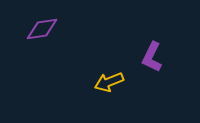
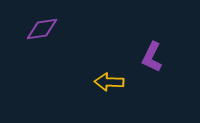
yellow arrow: rotated 24 degrees clockwise
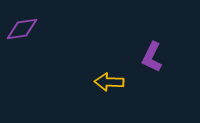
purple diamond: moved 20 px left
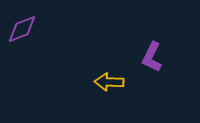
purple diamond: rotated 12 degrees counterclockwise
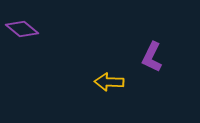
purple diamond: rotated 60 degrees clockwise
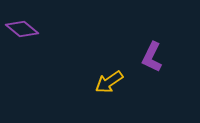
yellow arrow: rotated 36 degrees counterclockwise
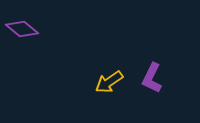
purple L-shape: moved 21 px down
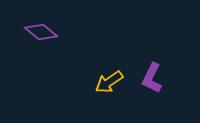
purple diamond: moved 19 px right, 3 px down
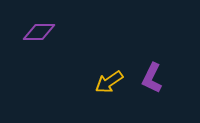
purple diamond: moved 2 px left; rotated 40 degrees counterclockwise
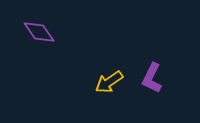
purple diamond: rotated 56 degrees clockwise
